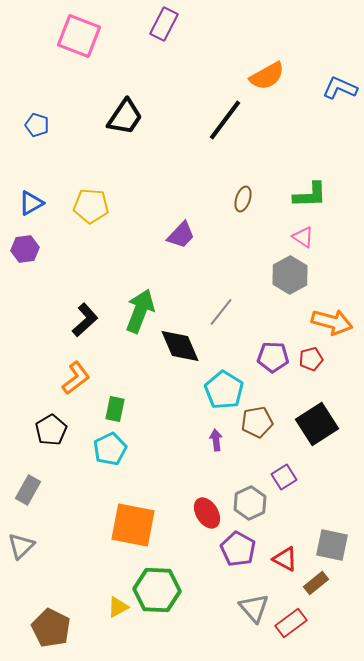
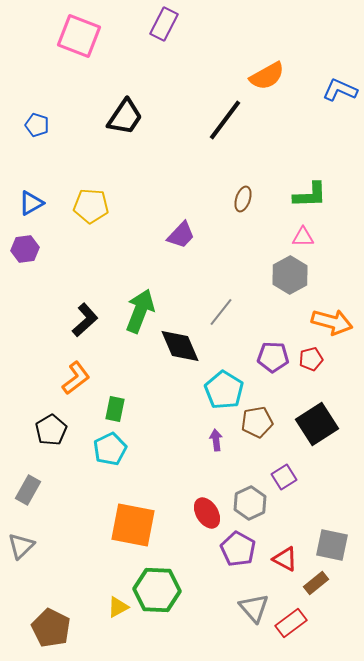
blue L-shape at (340, 88): moved 2 px down
pink triangle at (303, 237): rotated 35 degrees counterclockwise
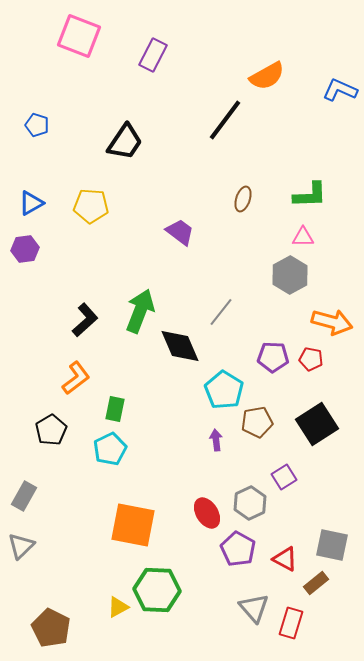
purple rectangle at (164, 24): moved 11 px left, 31 px down
black trapezoid at (125, 117): moved 25 px down
purple trapezoid at (181, 235): moved 1 px left, 3 px up; rotated 96 degrees counterclockwise
red pentagon at (311, 359): rotated 25 degrees clockwise
gray rectangle at (28, 490): moved 4 px left, 6 px down
red rectangle at (291, 623): rotated 36 degrees counterclockwise
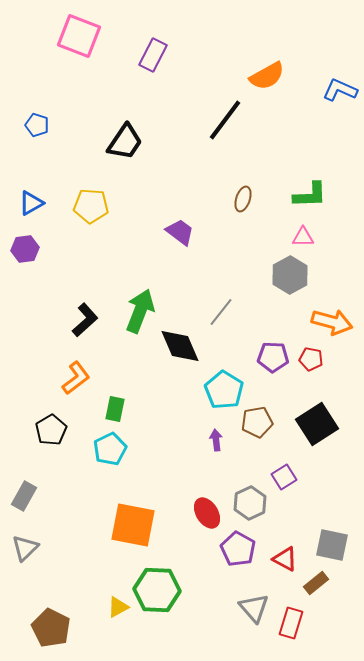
gray triangle at (21, 546): moved 4 px right, 2 px down
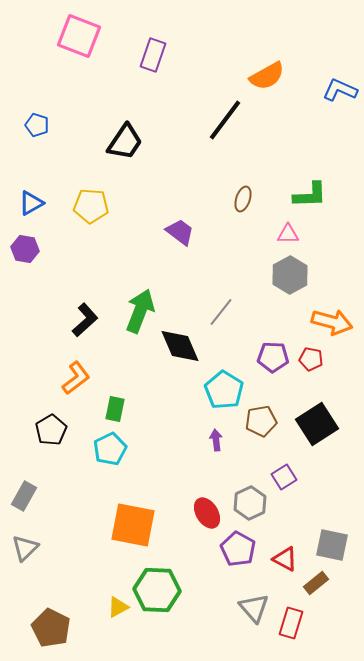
purple rectangle at (153, 55): rotated 8 degrees counterclockwise
pink triangle at (303, 237): moved 15 px left, 3 px up
purple hexagon at (25, 249): rotated 16 degrees clockwise
brown pentagon at (257, 422): moved 4 px right, 1 px up
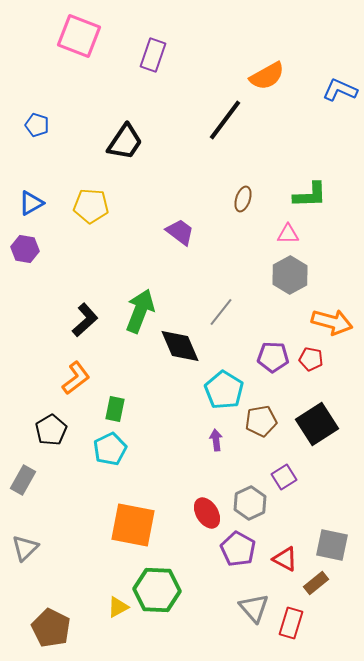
gray rectangle at (24, 496): moved 1 px left, 16 px up
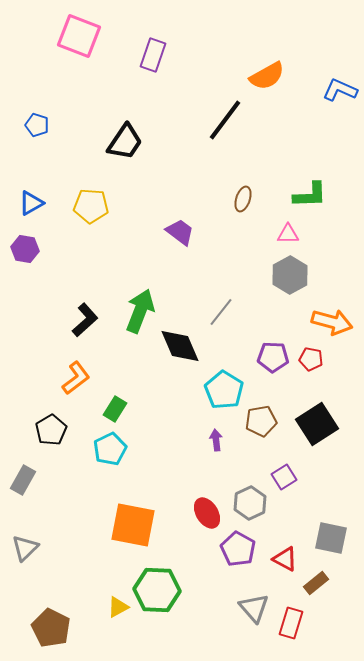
green rectangle at (115, 409): rotated 20 degrees clockwise
gray square at (332, 545): moved 1 px left, 7 px up
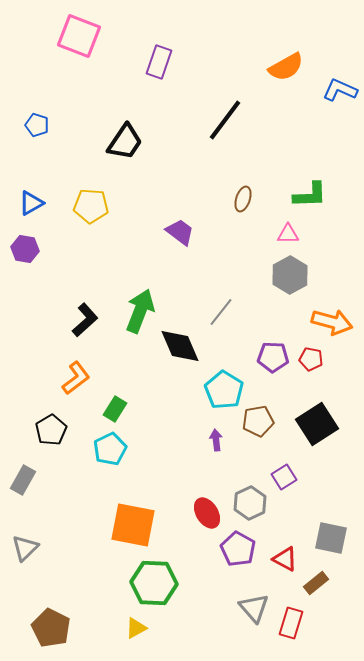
purple rectangle at (153, 55): moved 6 px right, 7 px down
orange semicircle at (267, 76): moved 19 px right, 9 px up
brown pentagon at (261, 421): moved 3 px left
green hexagon at (157, 590): moved 3 px left, 7 px up
yellow triangle at (118, 607): moved 18 px right, 21 px down
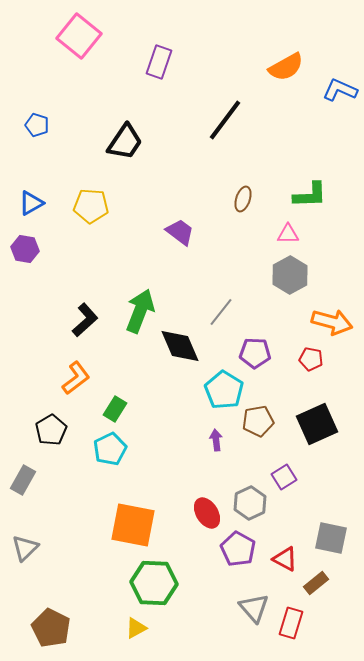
pink square at (79, 36): rotated 18 degrees clockwise
purple pentagon at (273, 357): moved 18 px left, 4 px up
black square at (317, 424): rotated 9 degrees clockwise
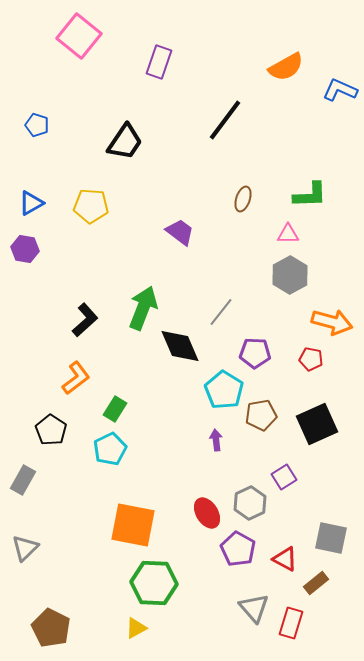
green arrow at (140, 311): moved 3 px right, 3 px up
brown pentagon at (258, 421): moved 3 px right, 6 px up
black pentagon at (51, 430): rotated 8 degrees counterclockwise
